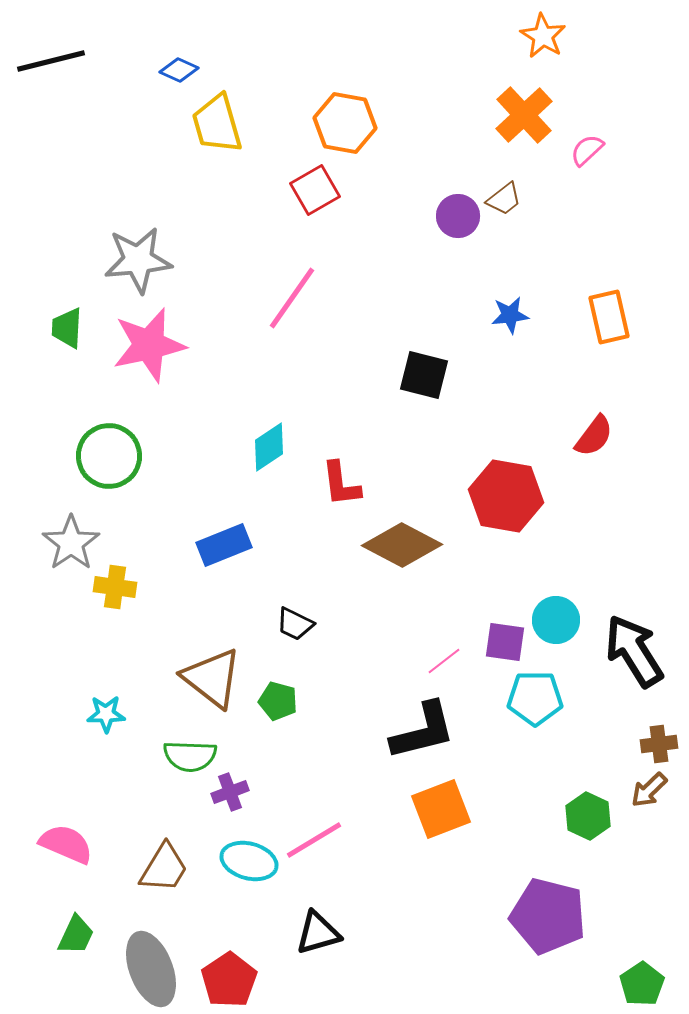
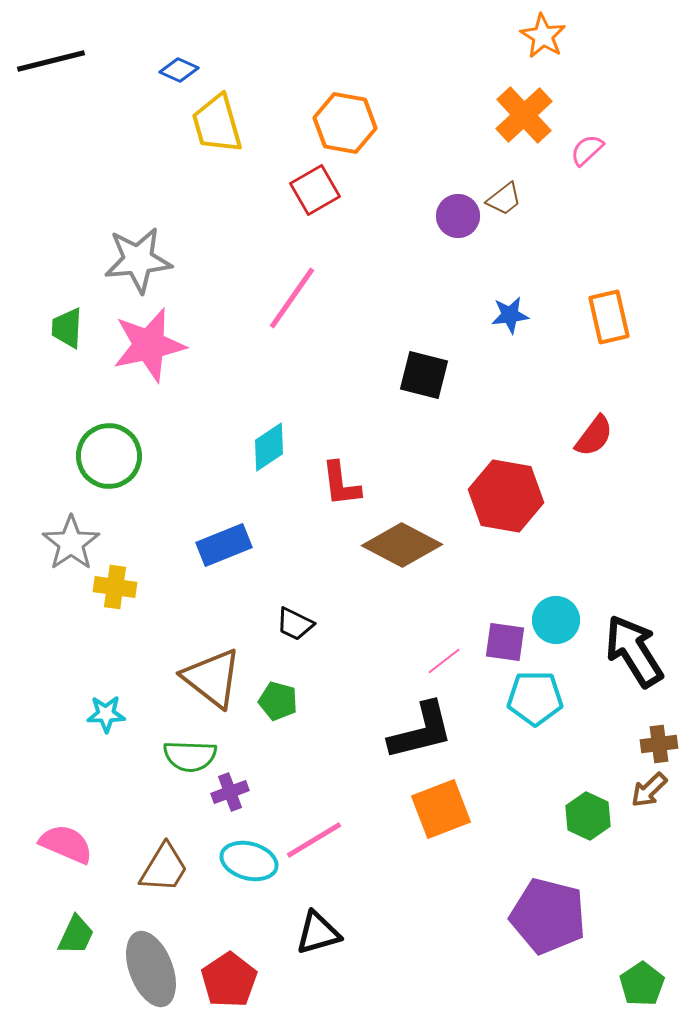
black L-shape at (423, 731): moved 2 px left
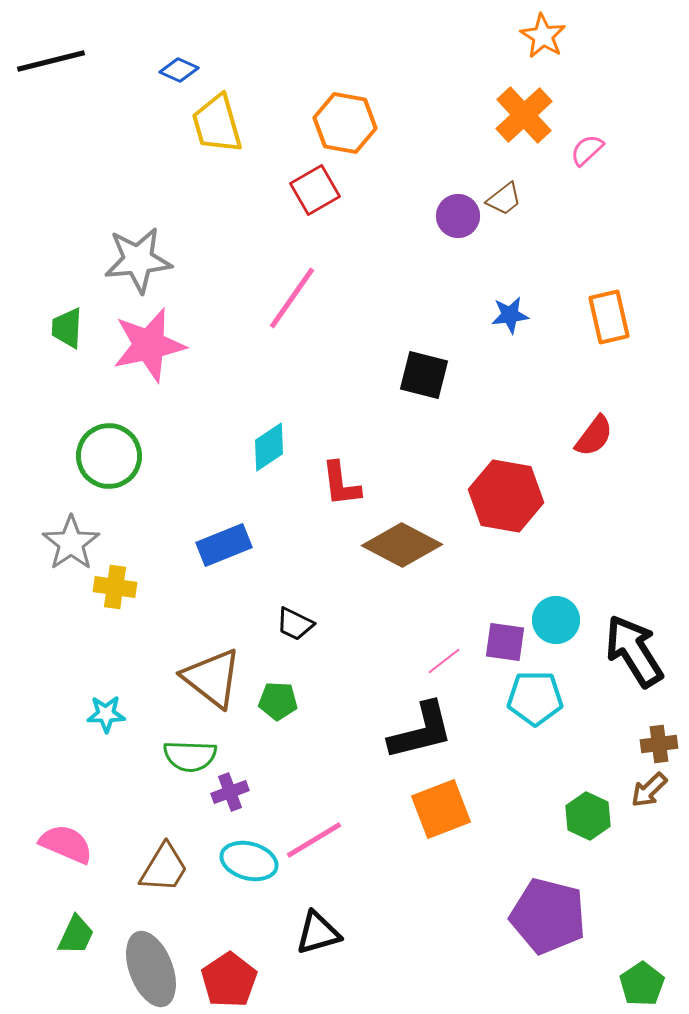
green pentagon at (278, 701): rotated 12 degrees counterclockwise
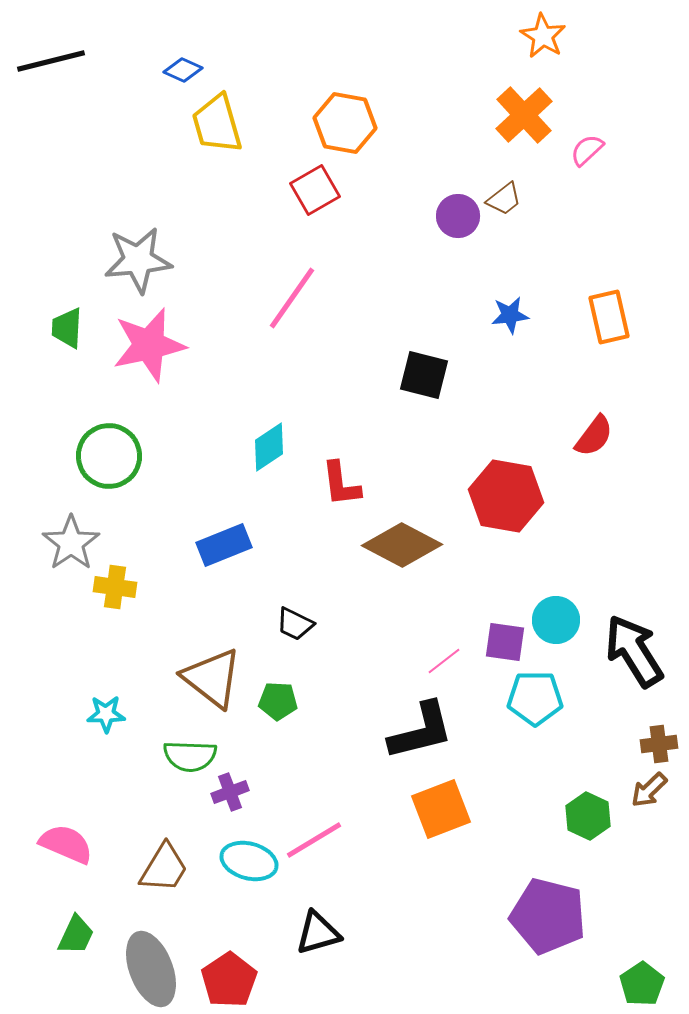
blue diamond at (179, 70): moved 4 px right
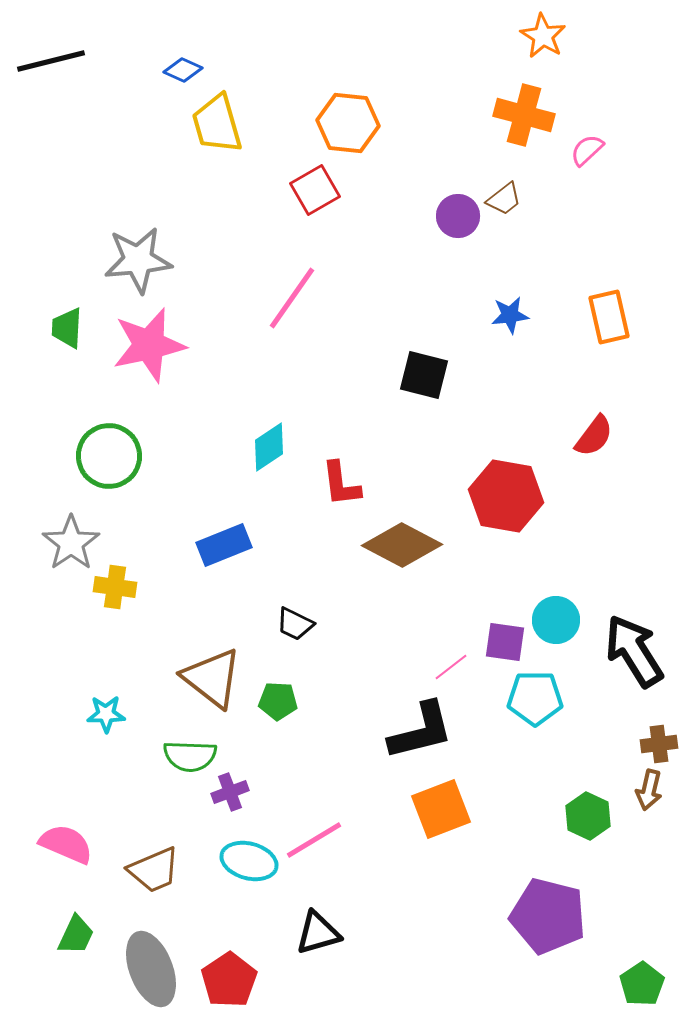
orange cross at (524, 115): rotated 32 degrees counterclockwise
orange hexagon at (345, 123): moved 3 px right; rotated 4 degrees counterclockwise
pink line at (444, 661): moved 7 px right, 6 px down
brown arrow at (649, 790): rotated 33 degrees counterclockwise
brown trapezoid at (164, 868): moved 10 px left, 2 px down; rotated 36 degrees clockwise
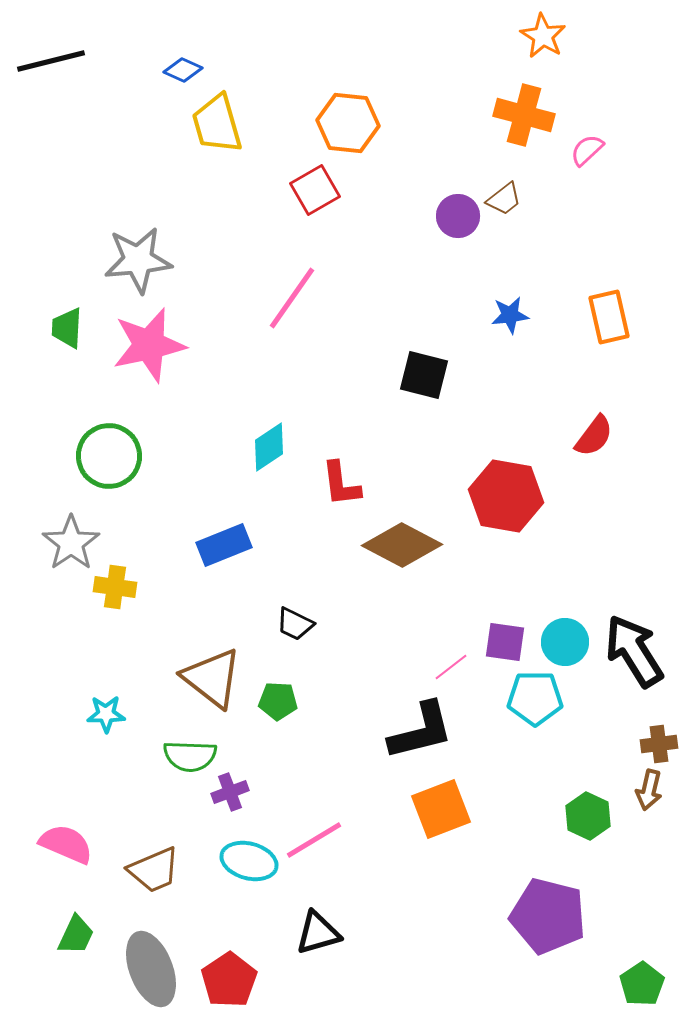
cyan circle at (556, 620): moved 9 px right, 22 px down
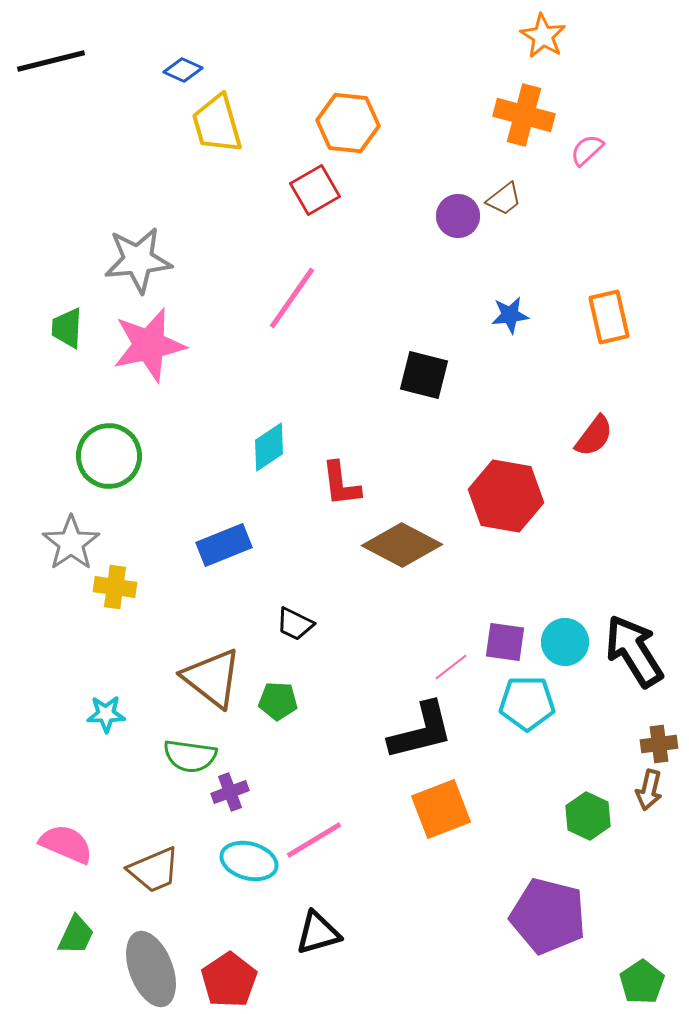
cyan pentagon at (535, 698): moved 8 px left, 5 px down
green semicircle at (190, 756): rotated 6 degrees clockwise
green pentagon at (642, 984): moved 2 px up
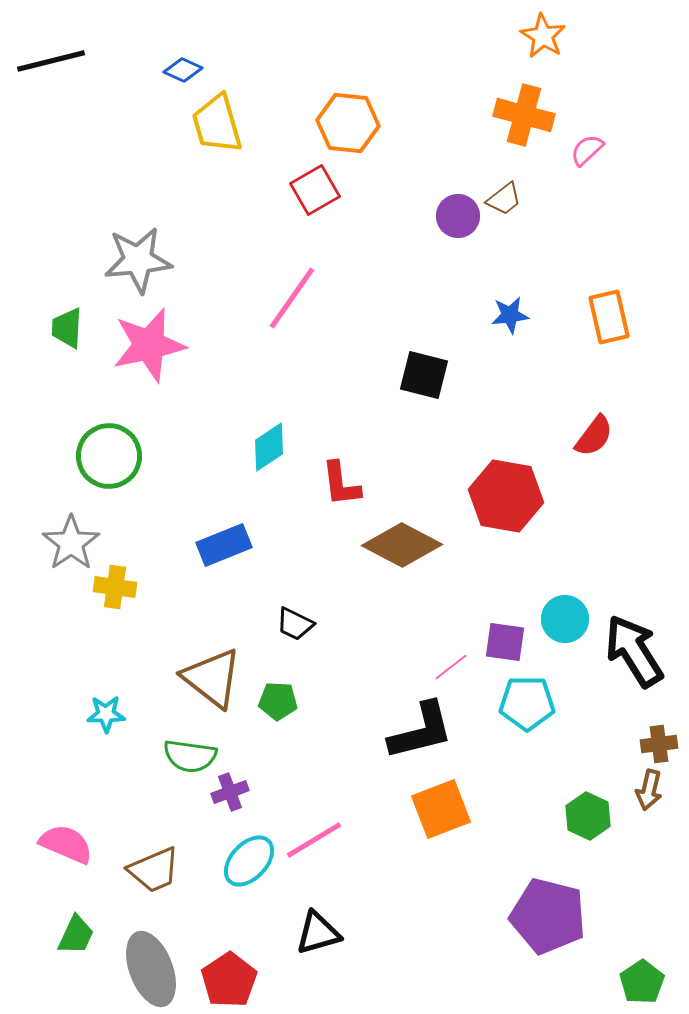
cyan circle at (565, 642): moved 23 px up
cyan ellipse at (249, 861): rotated 62 degrees counterclockwise
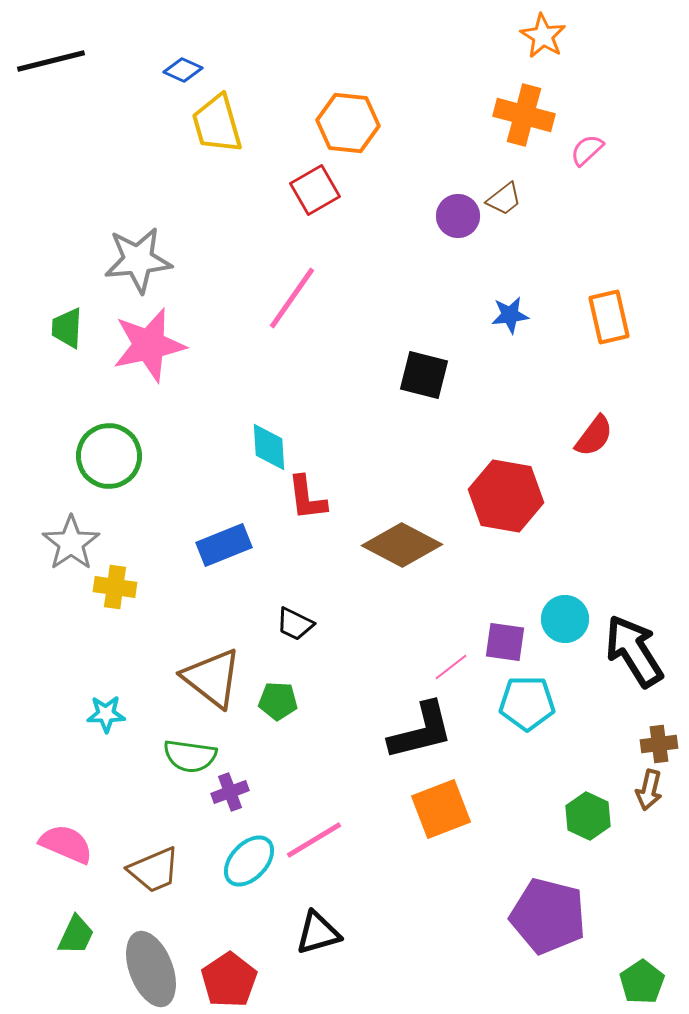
cyan diamond at (269, 447): rotated 60 degrees counterclockwise
red L-shape at (341, 484): moved 34 px left, 14 px down
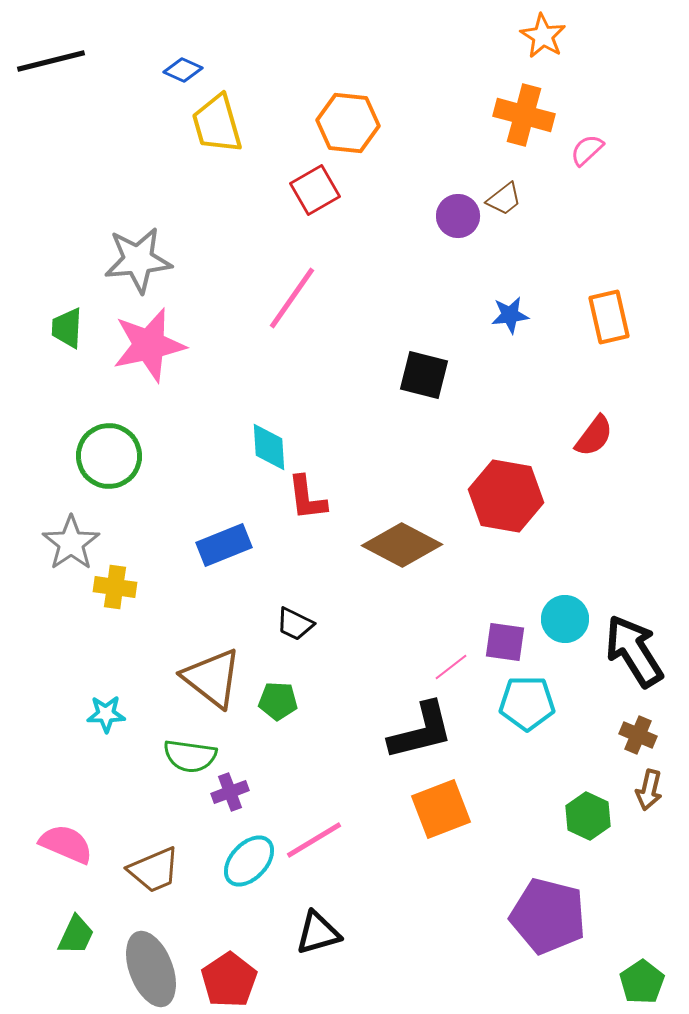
brown cross at (659, 744): moved 21 px left, 9 px up; rotated 30 degrees clockwise
